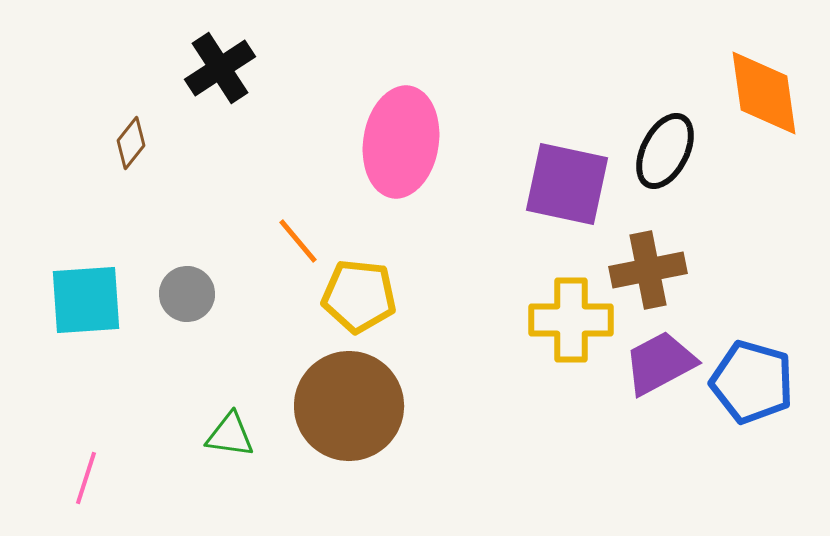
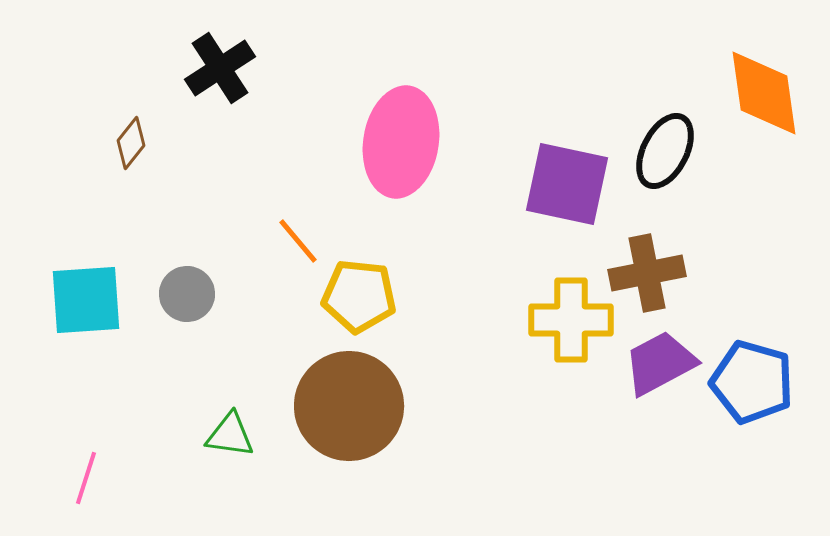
brown cross: moved 1 px left, 3 px down
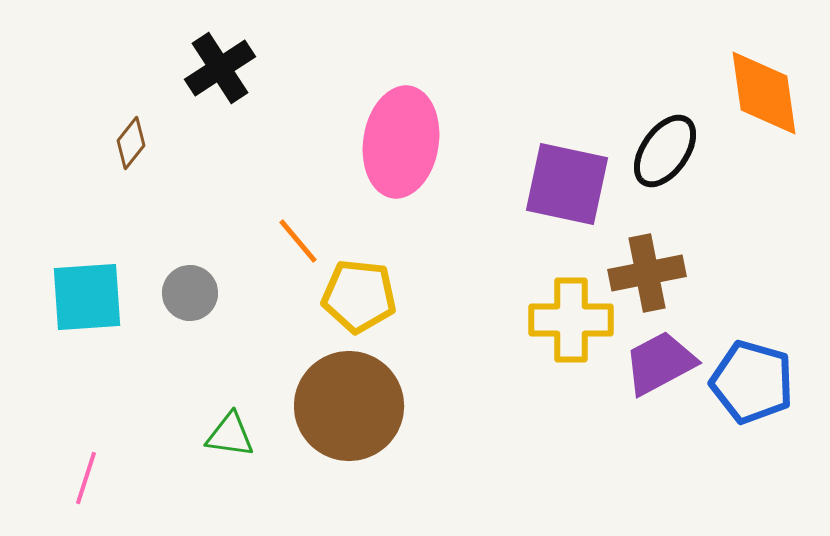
black ellipse: rotated 8 degrees clockwise
gray circle: moved 3 px right, 1 px up
cyan square: moved 1 px right, 3 px up
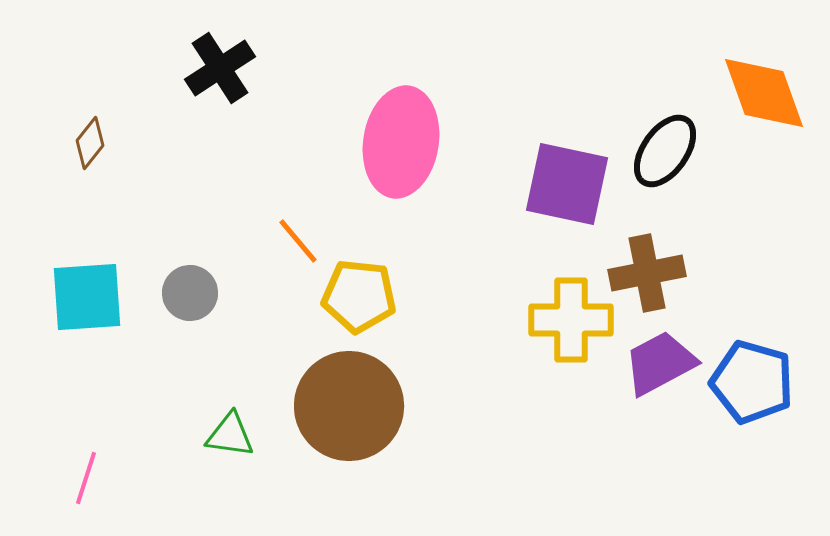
orange diamond: rotated 12 degrees counterclockwise
brown diamond: moved 41 px left
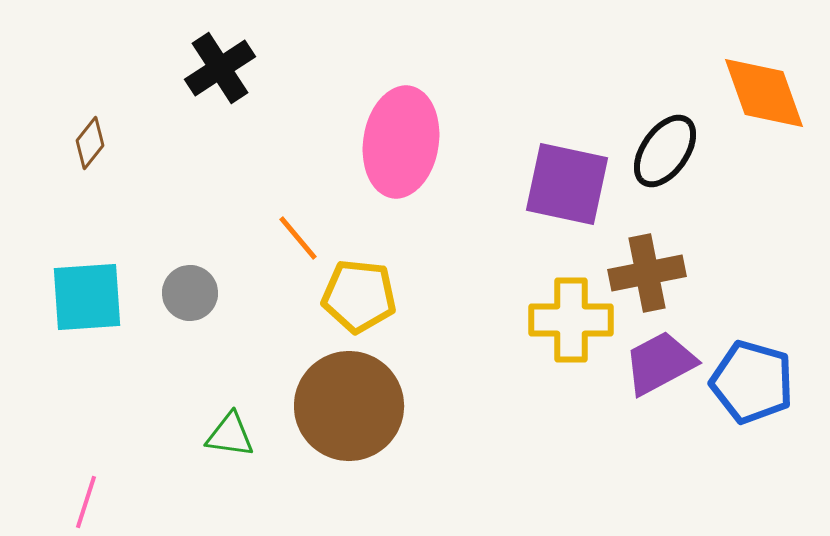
orange line: moved 3 px up
pink line: moved 24 px down
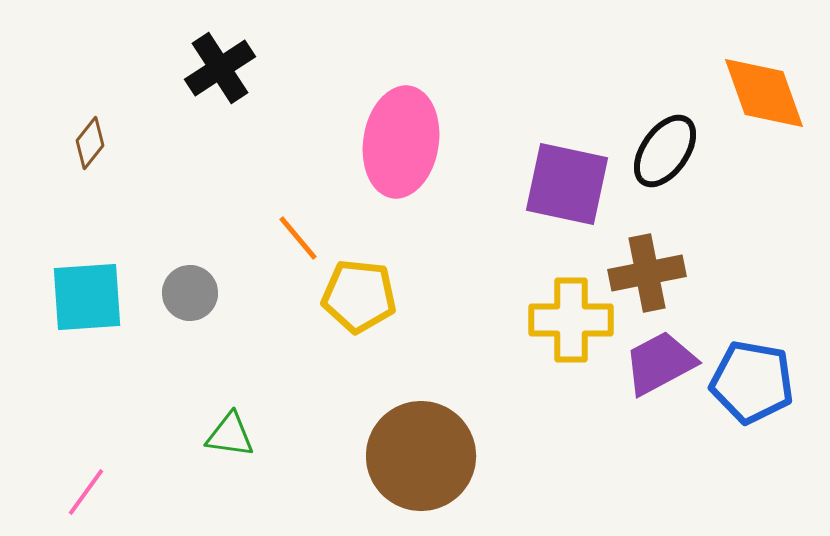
blue pentagon: rotated 6 degrees counterclockwise
brown circle: moved 72 px right, 50 px down
pink line: moved 10 px up; rotated 18 degrees clockwise
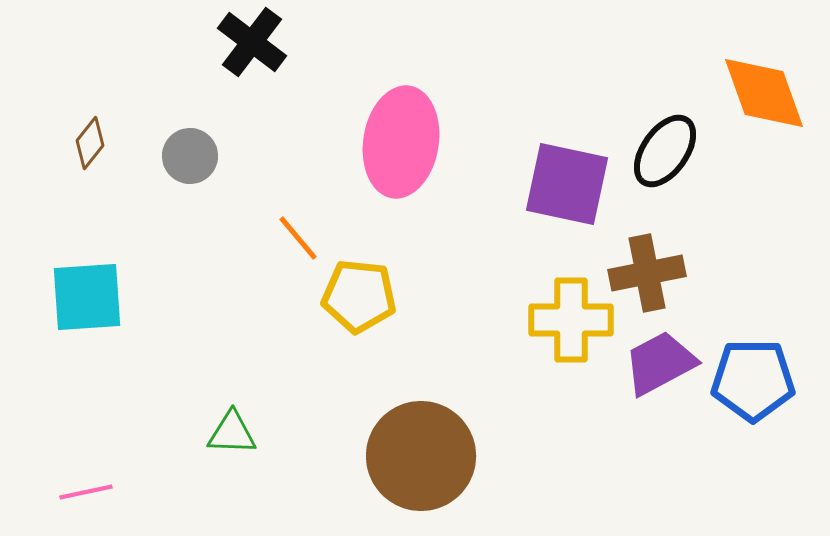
black cross: moved 32 px right, 26 px up; rotated 20 degrees counterclockwise
gray circle: moved 137 px up
blue pentagon: moved 1 px right, 2 px up; rotated 10 degrees counterclockwise
green triangle: moved 2 px right, 2 px up; rotated 6 degrees counterclockwise
pink line: rotated 42 degrees clockwise
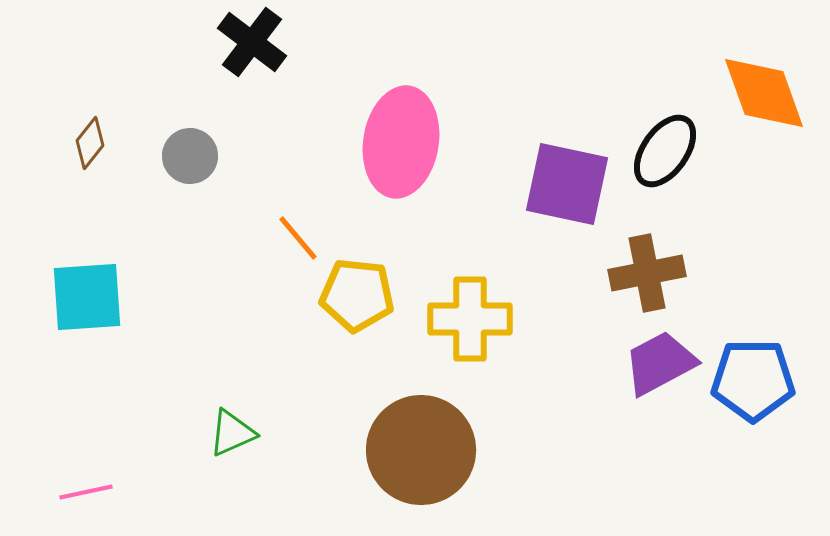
yellow pentagon: moved 2 px left, 1 px up
yellow cross: moved 101 px left, 1 px up
green triangle: rotated 26 degrees counterclockwise
brown circle: moved 6 px up
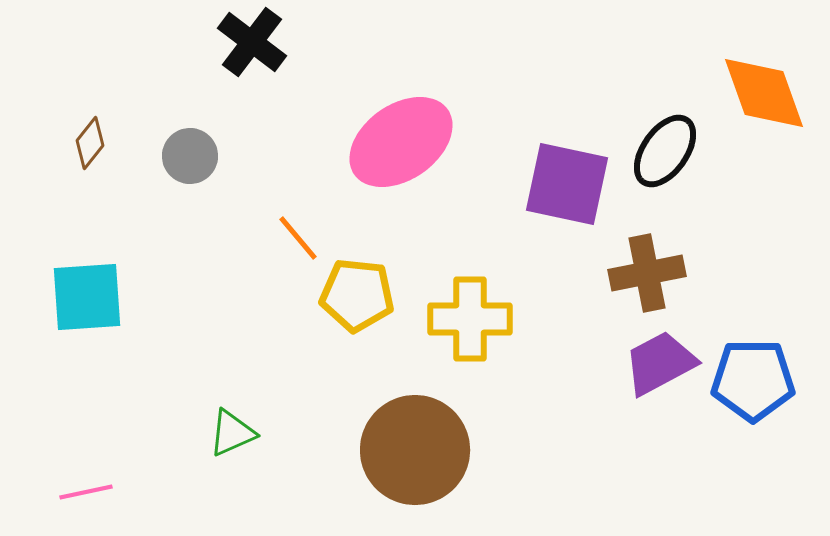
pink ellipse: rotated 46 degrees clockwise
brown circle: moved 6 px left
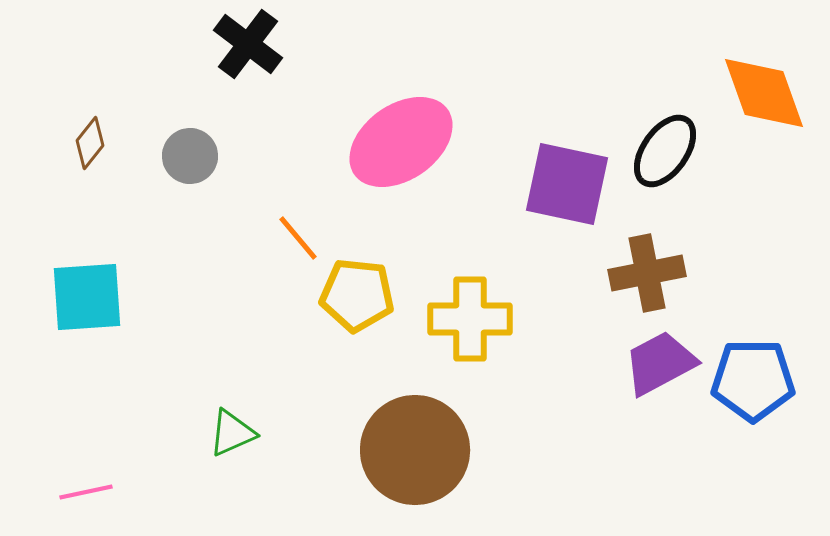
black cross: moved 4 px left, 2 px down
